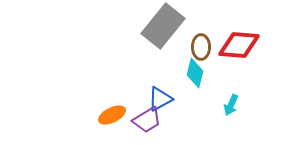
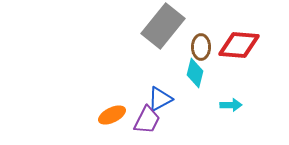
cyan arrow: rotated 115 degrees counterclockwise
purple trapezoid: rotated 32 degrees counterclockwise
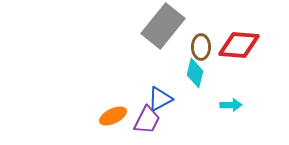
orange ellipse: moved 1 px right, 1 px down
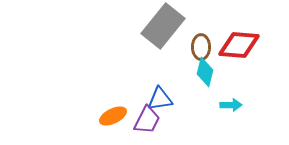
cyan diamond: moved 10 px right, 1 px up
blue triangle: rotated 20 degrees clockwise
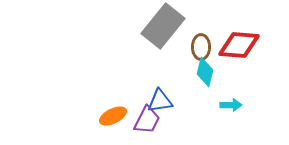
blue triangle: moved 2 px down
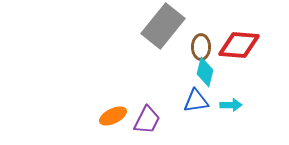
blue triangle: moved 36 px right
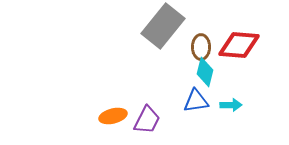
orange ellipse: rotated 12 degrees clockwise
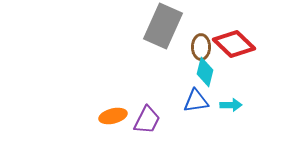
gray rectangle: rotated 15 degrees counterclockwise
red diamond: moved 5 px left, 1 px up; rotated 39 degrees clockwise
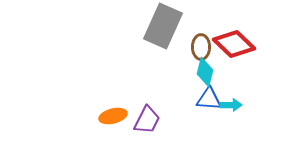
blue triangle: moved 13 px right, 2 px up; rotated 12 degrees clockwise
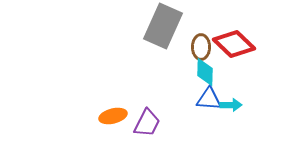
cyan diamond: rotated 12 degrees counterclockwise
purple trapezoid: moved 3 px down
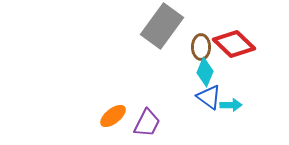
gray rectangle: moved 1 px left; rotated 12 degrees clockwise
cyan diamond: rotated 20 degrees clockwise
blue triangle: moved 2 px up; rotated 32 degrees clockwise
orange ellipse: rotated 24 degrees counterclockwise
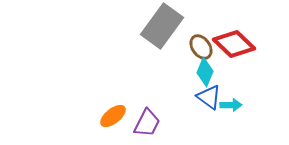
brown ellipse: rotated 35 degrees counterclockwise
